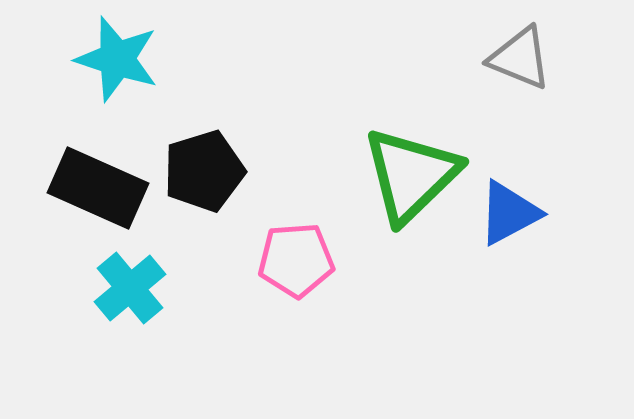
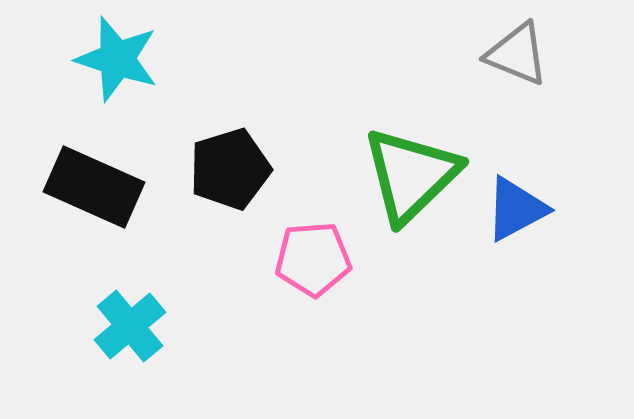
gray triangle: moved 3 px left, 4 px up
black pentagon: moved 26 px right, 2 px up
black rectangle: moved 4 px left, 1 px up
blue triangle: moved 7 px right, 4 px up
pink pentagon: moved 17 px right, 1 px up
cyan cross: moved 38 px down
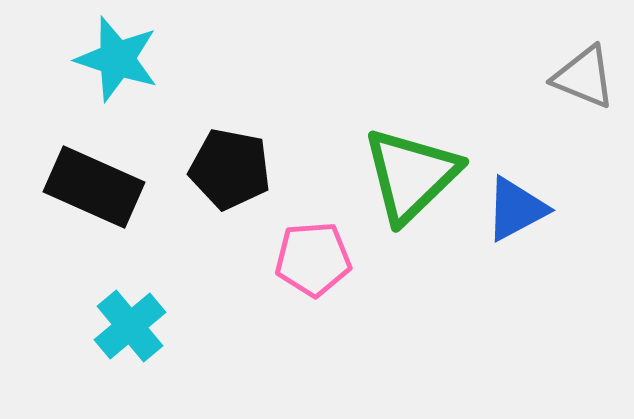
gray triangle: moved 67 px right, 23 px down
black pentagon: rotated 28 degrees clockwise
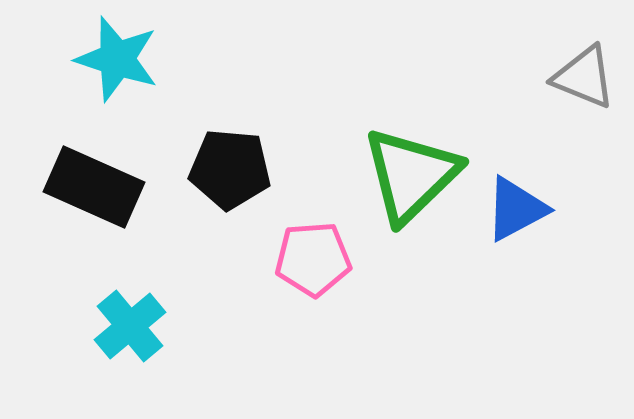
black pentagon: rotated 6 degrees counterclockwise
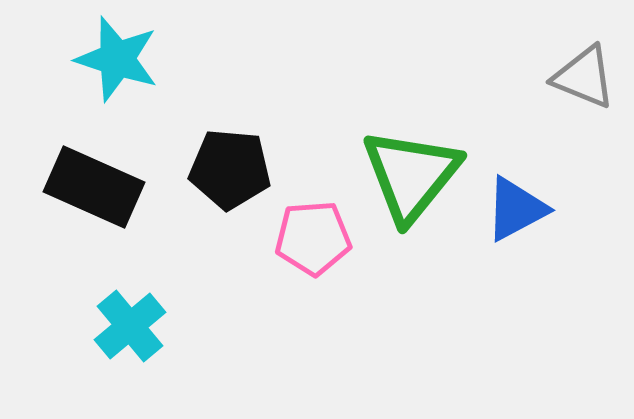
green triangle: rotated 7 degrees counterclockwise
pink pentagon: moved 21 px up
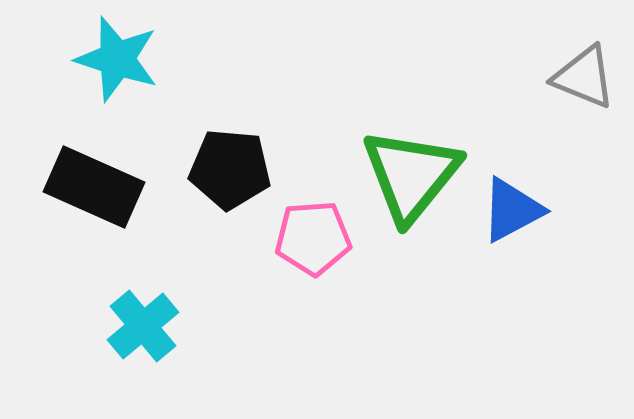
blue triangle: moved 4 px left, 1 px down
cyan cross: moved 13 px right
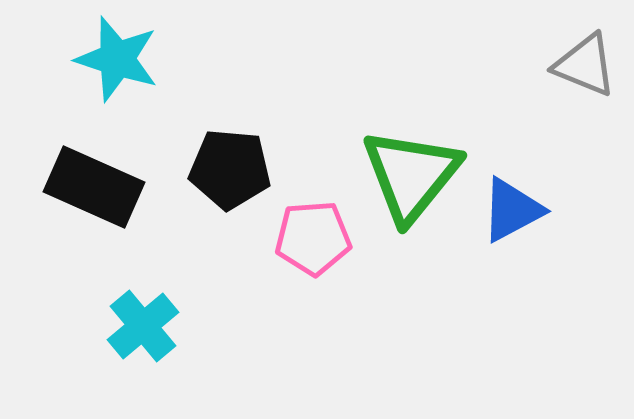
gray triangle: moved 1 px right, 12 px up
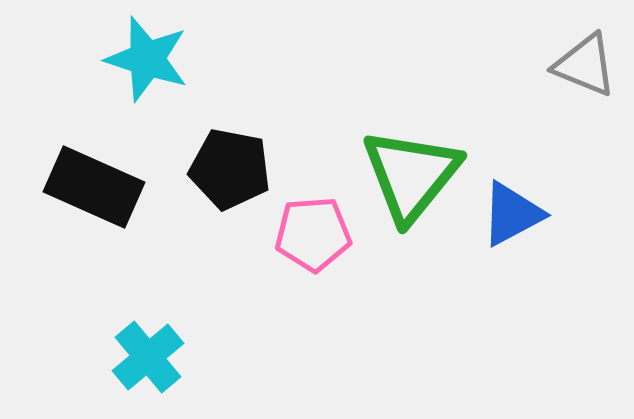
cyan star: moved 30 px right
black pentagon: rotated 6 degrees clockwise
blue triangle: moved 4 px down
pink pentagon: moved 4 px up
cyan cross: moved 5 px right, 31 px down
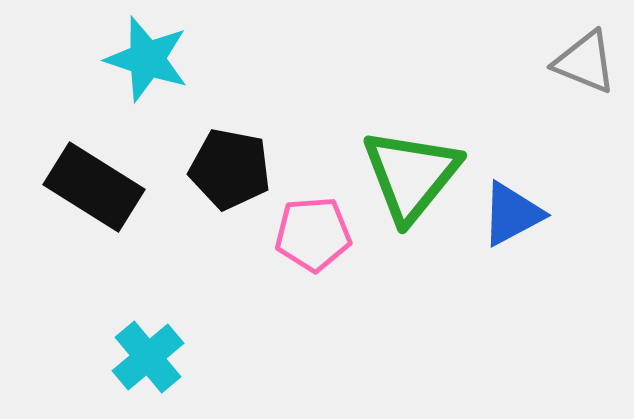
gray triangle: moved 3 px up
black rectangle: rotated 8 degrees clockwise
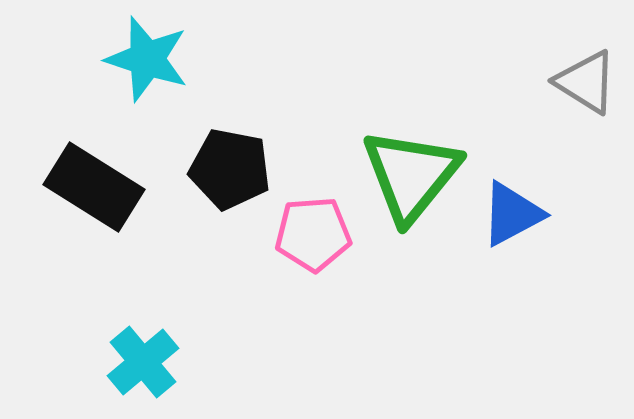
gray triangle: moved 1 px right, 20 px down; rotated 10 degrees clockwise
cyan cross: moved 5 px left, 5 px down
